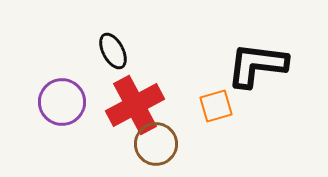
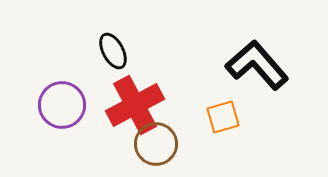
black L-shape: rotated 42 degrees clockwise
purple circle: moved 3 px down
orange square: moved 7 px right, 11 px down
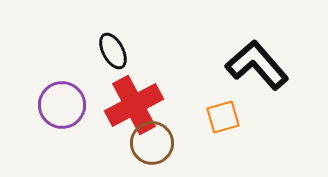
red cross: moved 1 px left
brown circle: moved 4 px left, 1 px up
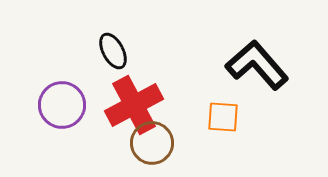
orange square: rotated 20 degrees clockwise
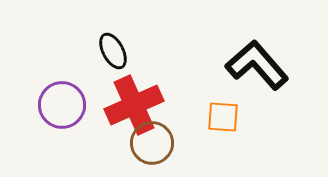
red cross: rotated 4 degrees clockwise
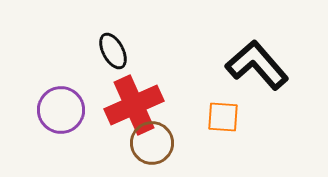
purple circle: moved 1 px left, 5 px down
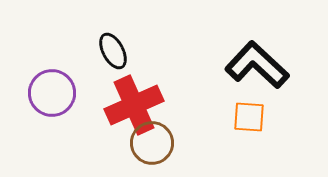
black L-shape: rotated 6 degrees counterclockwise
purple circle: moved 9 px left, 17 px up
orange square: moved 26 px right
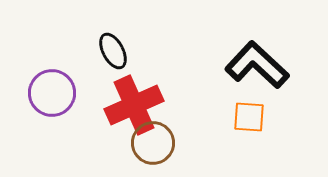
brown circle: moved 1 px right
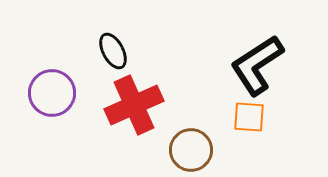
black L-shape: rotated 76 degrees counterclockwise
brown circle: moved 38 px right, 7 px down
